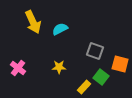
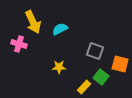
pink cross: moved 1 px right, 24 px up; rotated 21 degrees counterclockwise
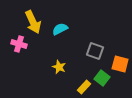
yellow star: rotated 24 degrees clockwise
green square: moved 1 px right, 1 px down
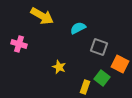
yellow arrow: moved 9 px right, 6 px up; rotated 35 degrees counterclockwise
cyan semicircle: moved 18 px right, 1 px up
gray square: moved 4 px right, 4 px up
orange square: rotated 12 degrees clockwise
yellow rectangle: moved 1 px right; rotated 24 degrees counterclockwise
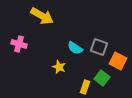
cyan semicircle: moved 3 px left, 20 px down; rotated 119 degrees counterclockwise
orange square: moved 2 px left, 3 px up
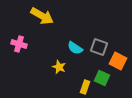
green square: rotated 14 degrees counterclockwise
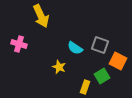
yellow arrow: moved 1 px left; rotated 35 degrees clockwise
gray square: moved 1 px right, 2 px up
green square: moved 2 px up; rotated 35 degrees clockwise
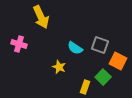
yellow arrow: moved 1 px down
green square: moved 1 px right, 1 px down; rotated 14 degrees counterclockwise
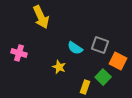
pink cross: moved 9 px down
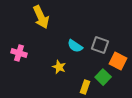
cyan semicircle: moved 2 px up
